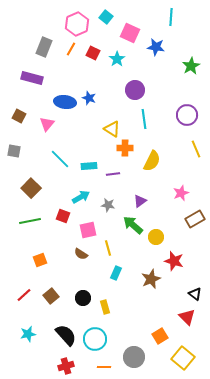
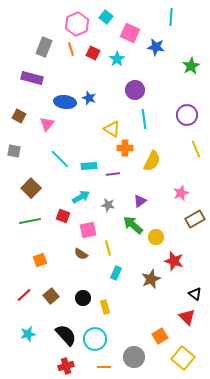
orange line at (71, 49): rotated 48 degrees counterclockwise
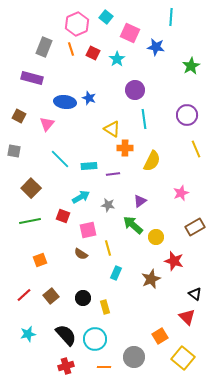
brown rectangle at (195, 219): moved 8 px down
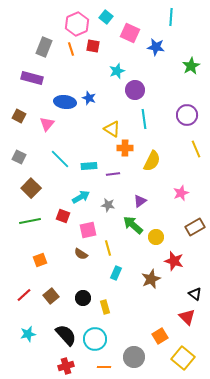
red square at (93, 53): moved 7 px up; rotated 16 degrees counterclockwise
cyan star at (117, 59): moved 12 px down; rotated 14 degrees clockwise
gray square at (14, 151): moved 5 px right, 6 px down; rotated 16 degrees clockwise
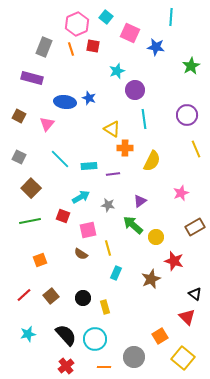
red cross at (66, 366): rotated 21 degrees counterclockwise
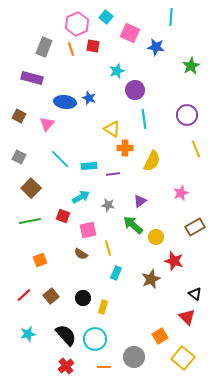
yellow rectangle at (105, 307): moved 2 px left; rotated 32 degrees clockwise
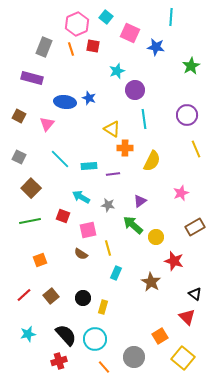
cyan arrow at (81, 197): rotated 120 degrees counterclockwise
brown star at (151, 279): moved 3 px down; rotated 18 degrees counterclockwise
red cross at (66, 366): moved 7 px left, 5 px up; rotated 21 degrees clockwise
orange line at (104, 367): rotated 48 degrees clockwise
